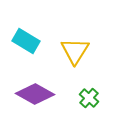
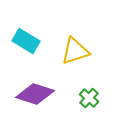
yellow triangle: rotated 40 degrees clockwise
purple diamond: rotated 12 degrees counterclockwise
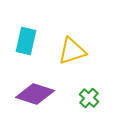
cyan rectangle: rotated 72 degrees clockwise
yellow triangle: moved 3 px left
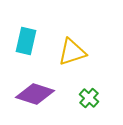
yellow triangle: moved 1 px down
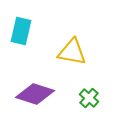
cyan rectangle: moved 5 px left, 10 px up
yellow triangle: rotated 28 degrees clockwise
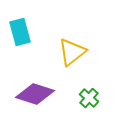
cyan rectangle: moved 1 px left, 1 px down; rotated 28 degrees counterclockwise
yellow triangle: rotated 48 degrees counterclockwise
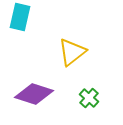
cyan rectangle: moved 15 px up; rotated 28 degrees clockwise
purple diamond: moved 1 px left
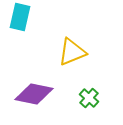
yellow triangle: rotated 16 degrees clockwise
purple diamond: rotated 6 degrees counterclockwise
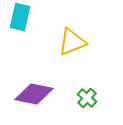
yellow triangle: moved 10 px up
green cross: moved 2 px left
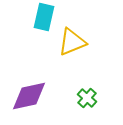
cyan rectangle: moved 24 px right
purple diamond: moved 5 px left, 2 px down; rotated 24 degrees counterclockwise
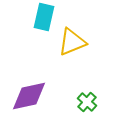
green cross: moved 4 px down
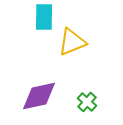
cyan rectangle: rotated 12 degrees counterclockwise
purple diamond: moved 10 px right
